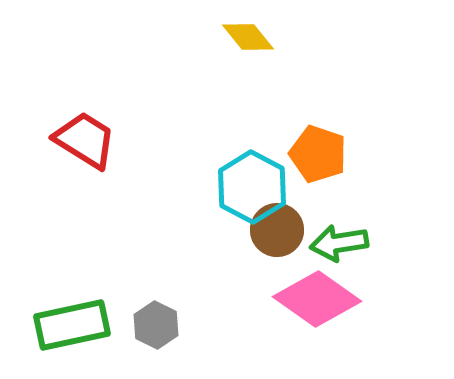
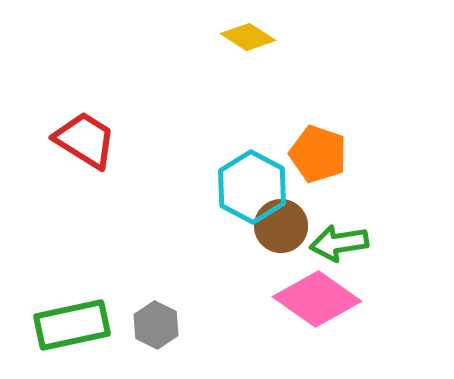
yellow diamond: rotated 18 degrees counterclockwise
brown circle: moved 4 px right, 4 px up
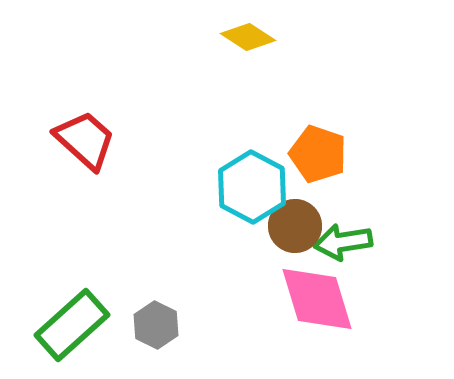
red trapezoid: rotated 10 degrees clockwise
brown circle: moved 14 px right
green arrow: moved 4 px right, 1 px up
pink diamond: rotated 38 degrees clockwise
green rectangle: rotated 30 degrees counterclockwise
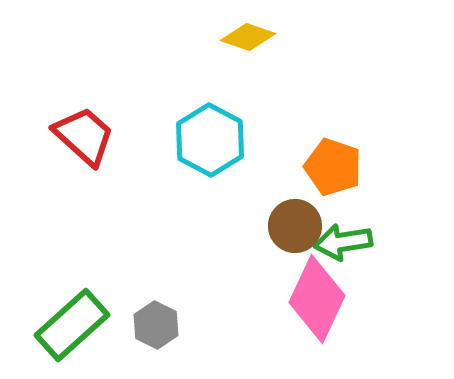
yellow diamond: rotated 14 degrees counterclockwise
red trapezoid: moved 1 px left, 4 px up
orange pentagon: moved 15 px right, 13 px down
cyan hexagon: moved 42 px left, 47 px up
pink diamond: rotated 42 degrees clockwise
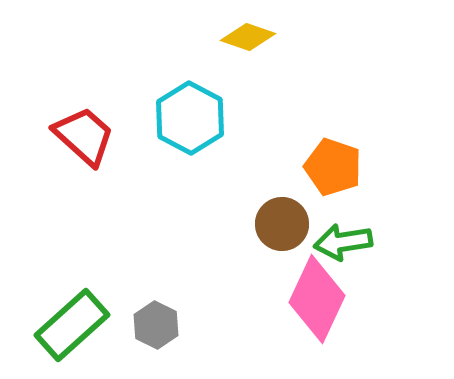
cyan hexagon: moved 20 px left, 22 px up
brown circle: moved 13 px left, 2 px up
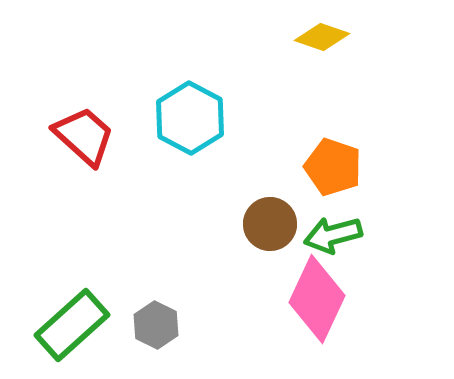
yellow diamond: moved 74 px right
brown circle: moved 12 px left
green arrow: moved 10 px left, 7 px up; rotated 6 degrees counterclockwise
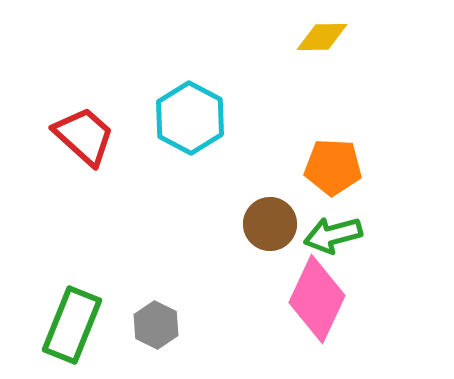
yellow diamond: rotated 20 degrees counterclockwise
orange pentagon: rotated 16 degrees counterclockwise
green rectangle: rotated 26 degrees counterclockwise
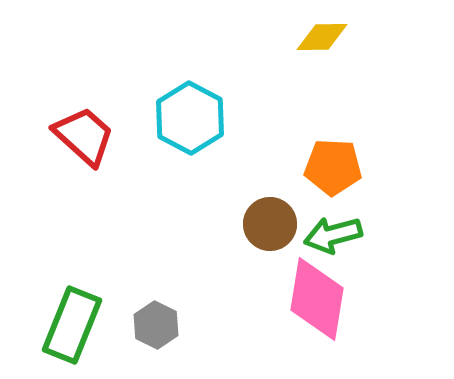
pink diamond: rotated 16 degrees counterclockwise
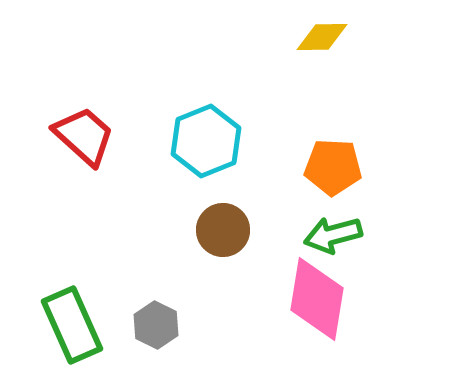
cyan hexagon: moved 16 px right, 23 px down; rotated 10 degrees clockwise
brown circle: moved 47 px left, 6 px down
green rectangle: rotated 46 degrees counterclockwise
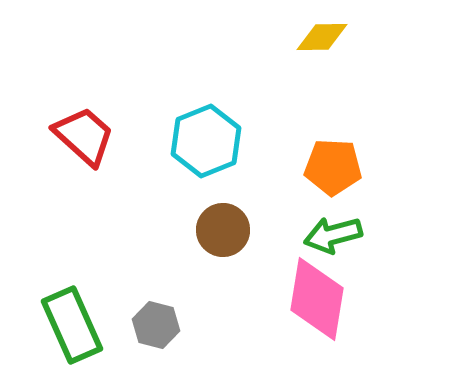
gray hexagon: rotated 12 degrees counterclockwise
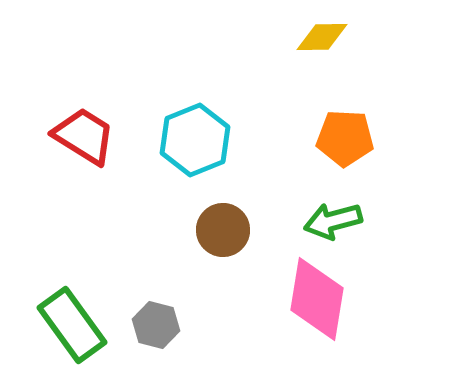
red trapezoid: rotated 10 degrees counterclockwise
cyan hexagon: moved 11 px left, 1 px up
orange pentagon: moved 12 px right, 29 px up
green arrow: moved 14 px up
green rectangle: rotated 12 degrees counterclockwise
